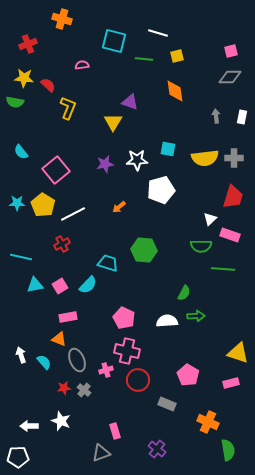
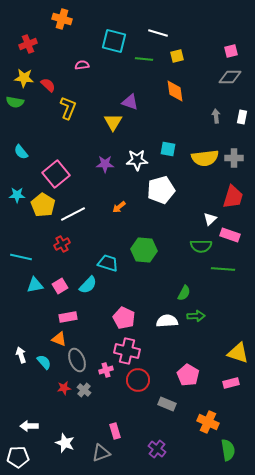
purple star at (105, 164): rotated 12 degrees clockwise
pink square at (56, 170): moved 4 px down
cyan star at (17, 203): moved 8 px up
white star at (61, 421): moved 4 px right, 22 px down
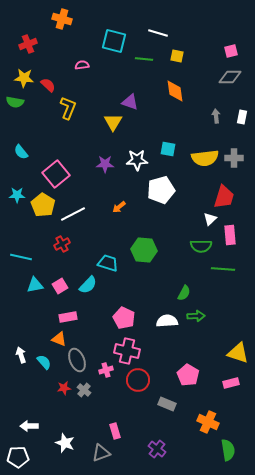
yellow square at (177, 56): rotated 24 degrees clockwise
red trapezoid at (233, 197): moved 9 px left
pink rectangle at (230, 235): rotated 66 degrees clockwise
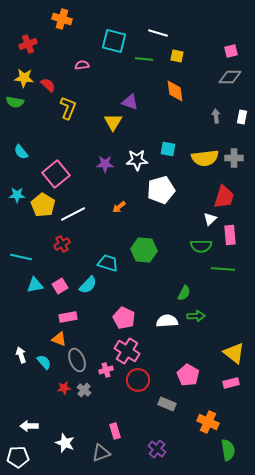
pink cross at (127, 351): rotated 20 degrees clockwise
yellow triangle at (238, 353): moved 4 px left; rotated 20 degrees clockwise
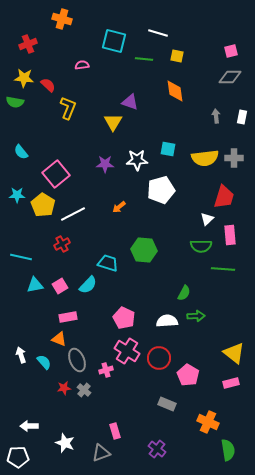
white triangle at (210, 219): moved 3 px left
red circle at (138, 380): moved 21 px right, 22 px up
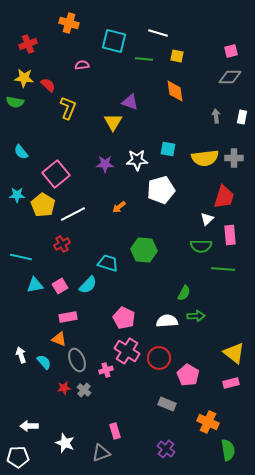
orange cross at (62, 19): moved 7 px right, 4 px down
purple cross at (157, 449): moved 9 px right
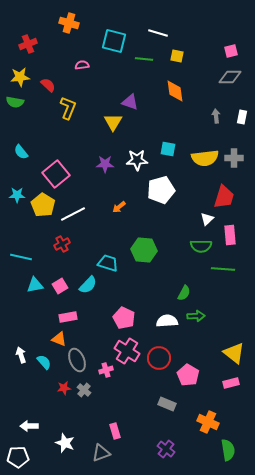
yellow star at (24, 78): moved 4 px left, 1 px up; rotated 12 degrees counterclockwise
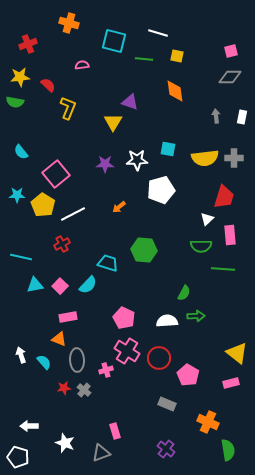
pink square at (60, 286): rotated 14 degrees counterclockwise
yellow triangle at (234, 353): moved 3 px right
gray ellipse at (77, 360): rotated 20 degrees clockwise
white pentagon at (18, 457): rotated 20 degrees clockwise
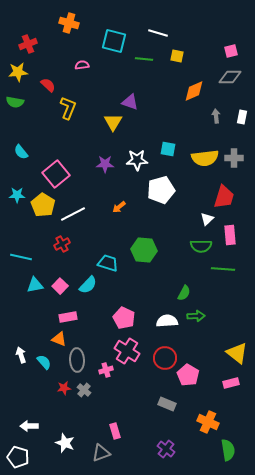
yellow star at (20, 77): moved 2 px left, 5 px up
orange diamond at (175, 91): moved 19 px right; rotated 75 degrees clockwise
red circle at (159, 358): moved 6 px right
